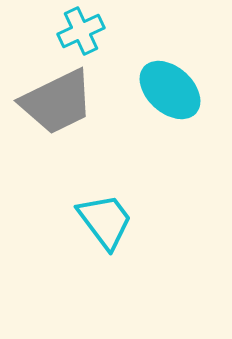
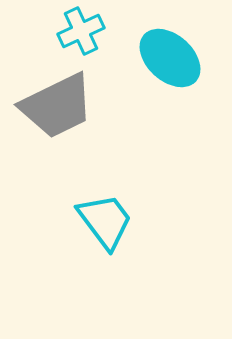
cyan ellipse: moved 32 px up
gray trapezoid: moved 4 px down
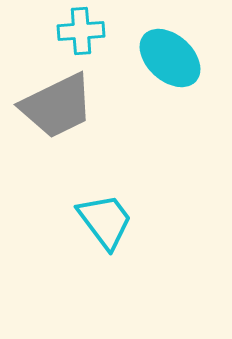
cyan cross: rotated 21 degrees clockwise
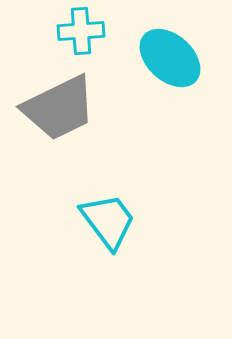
gray trapezoid: moved 2 px right, 2 px down
cyan trapezoid: moved 3 px right
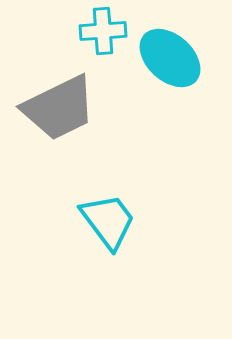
cyan cross: moved 22 px right
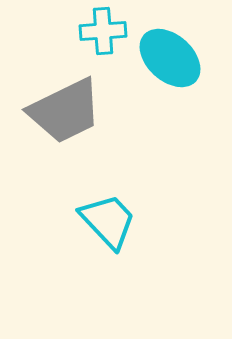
gray trapezoid: moved 6 px right, 3 px down
cyan trapezoid: rotated 6 degrees counterclockwise
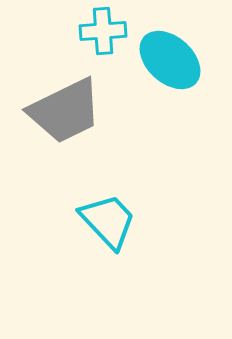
cyan ellipse: moved 2 px down
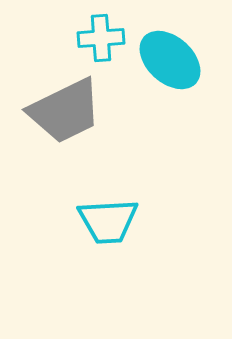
cyan cross: moved 2 px left, 7 px down
cyan trapezoid: rotated 130 degrees clockwise
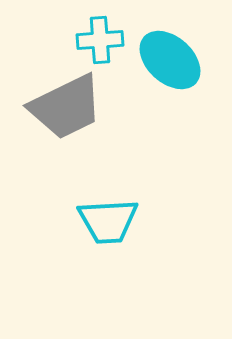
cyan cross: moved 1 px left, 2 px down
gray trapezoid: moved 1 px right, 4 px up
